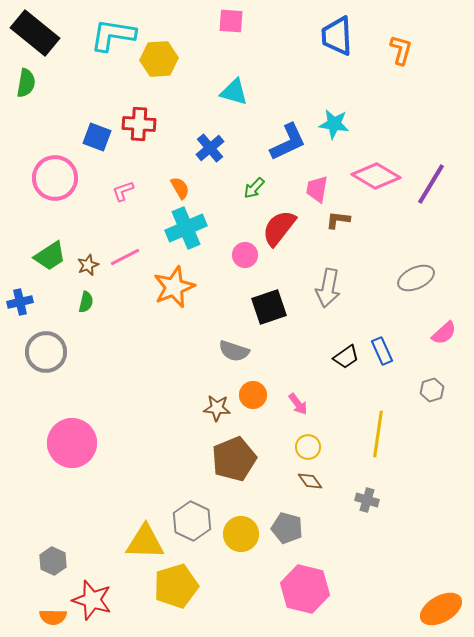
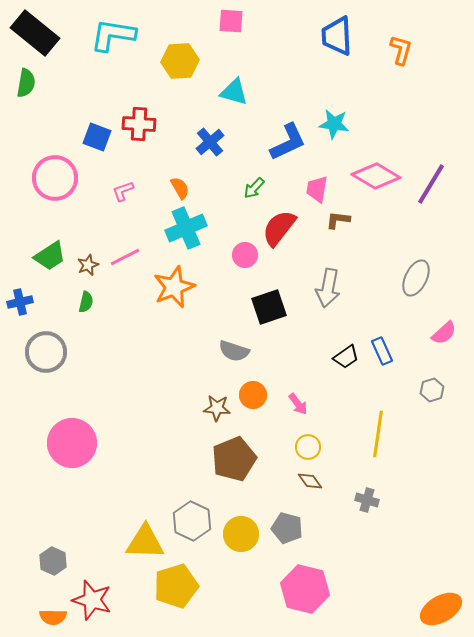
yellow hexagon at (159, 59): moved 21 px right, 2 px down
blue cross at (210, 148): moved 6 px up
gray ellipse at (416, 278): rotated 39 degrees counterclockwise
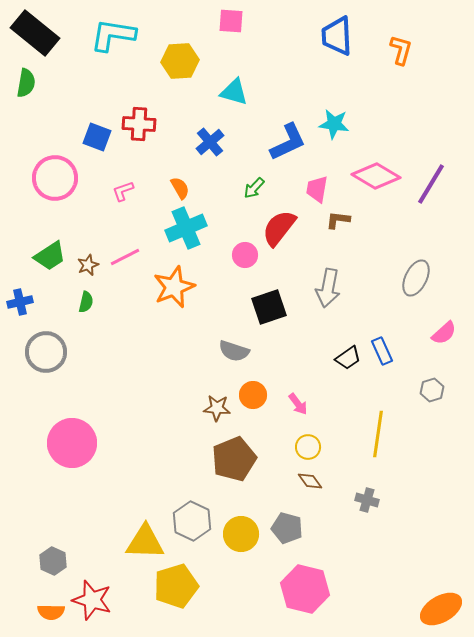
black trapezoid at (346, 357): moved 2 px right, 1 px down
orange semicircle at (53, 617): moved 2 px left, 5 px up
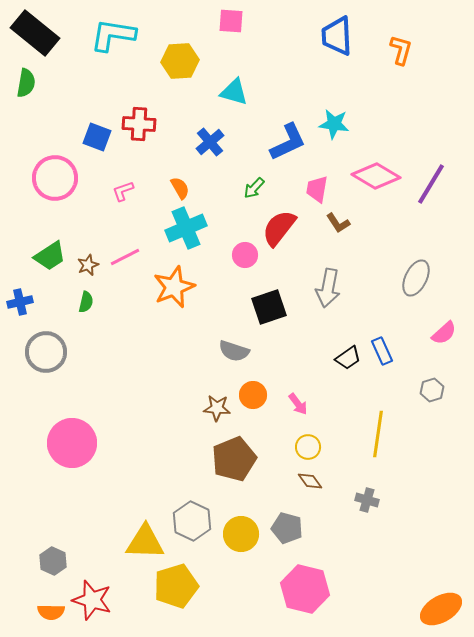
brown L-shape at (338, 220): moved 3 px down; rotated 130 degrees counterclockwise
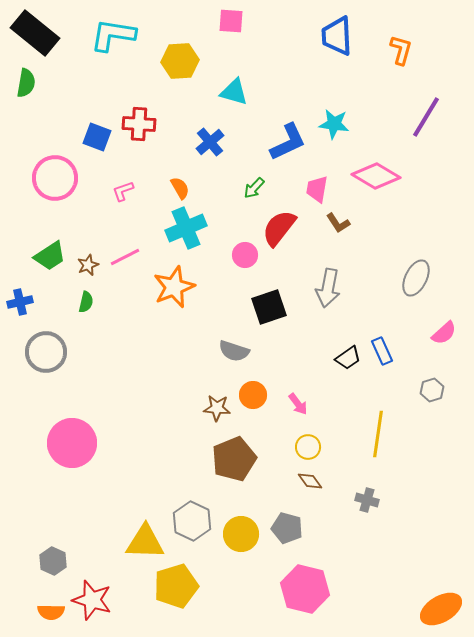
purple line at (431, 184): moved 5 px left, 67 px up
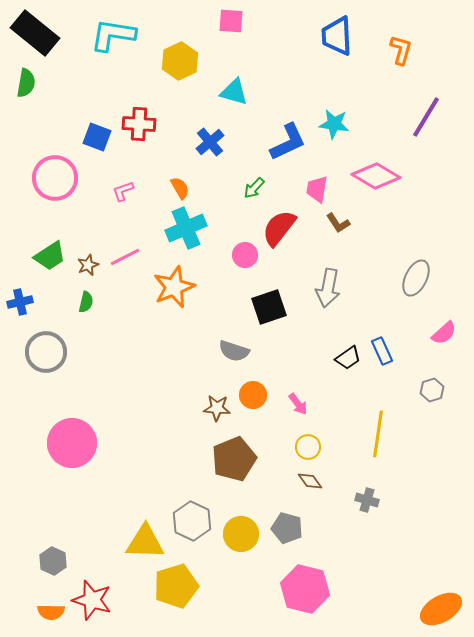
yellow hexagon at (180, 61): rotated 21 degrees counterclockwise
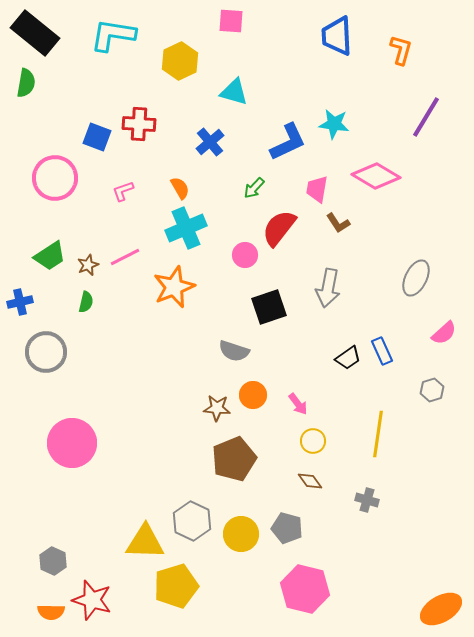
yellow circle at (308, 447): moved 5 px right, 6 px up
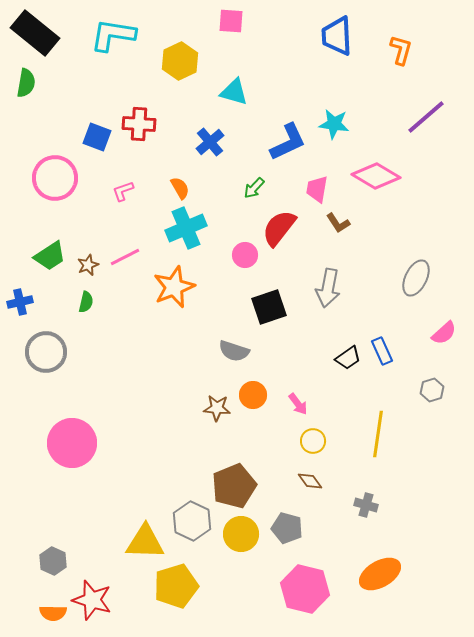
purple line at (426, 117): rotated 18 degrees clockwise
brown pentagon at (234, 459): moved 27 px down
gray cross at (367, 500): moved 1 px left, 5 px down
orange ellipse at (441, 609): moved 61 px left, 35 px up
orange semicircle at (51, 612): moved 2 px right, 1 px down
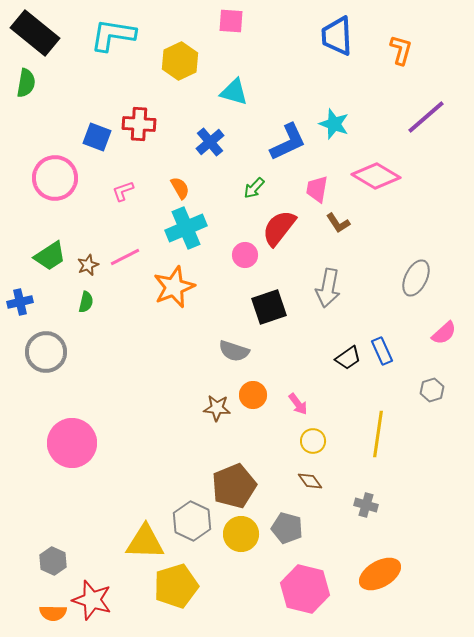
cyan star at (334, 124): rotated 12 degrees clockwise
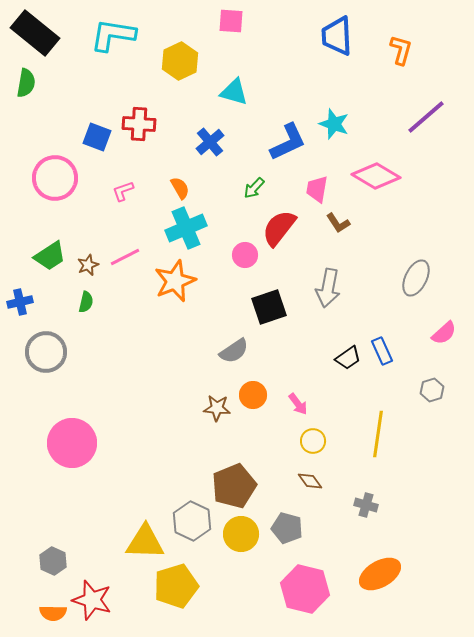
orange star at (174, 287): moved 1 px right, 6 px up
gray semicircle at (234, 351): rotated 52 degrees counterclockwise
